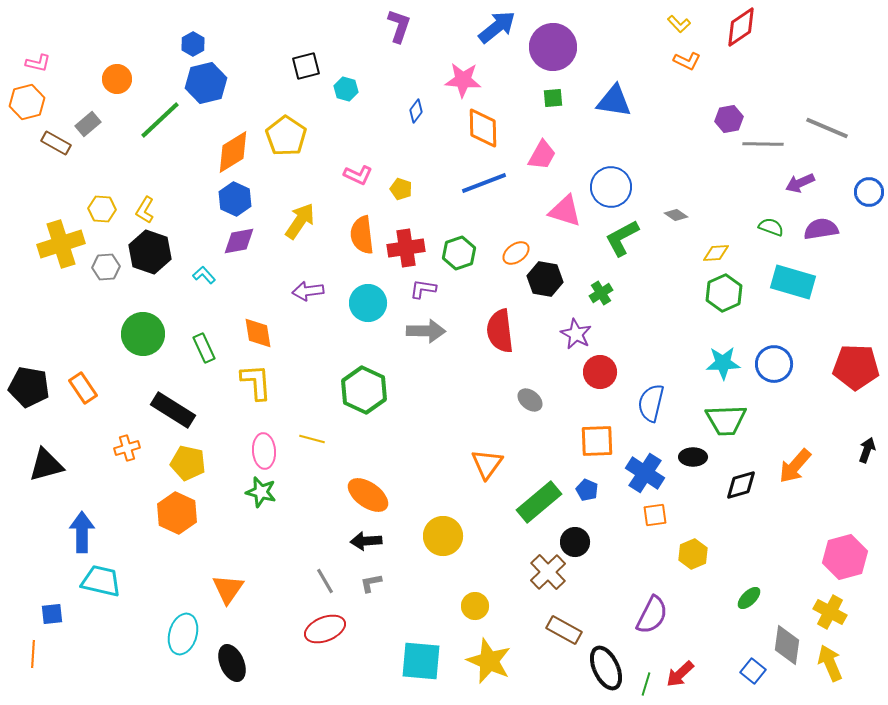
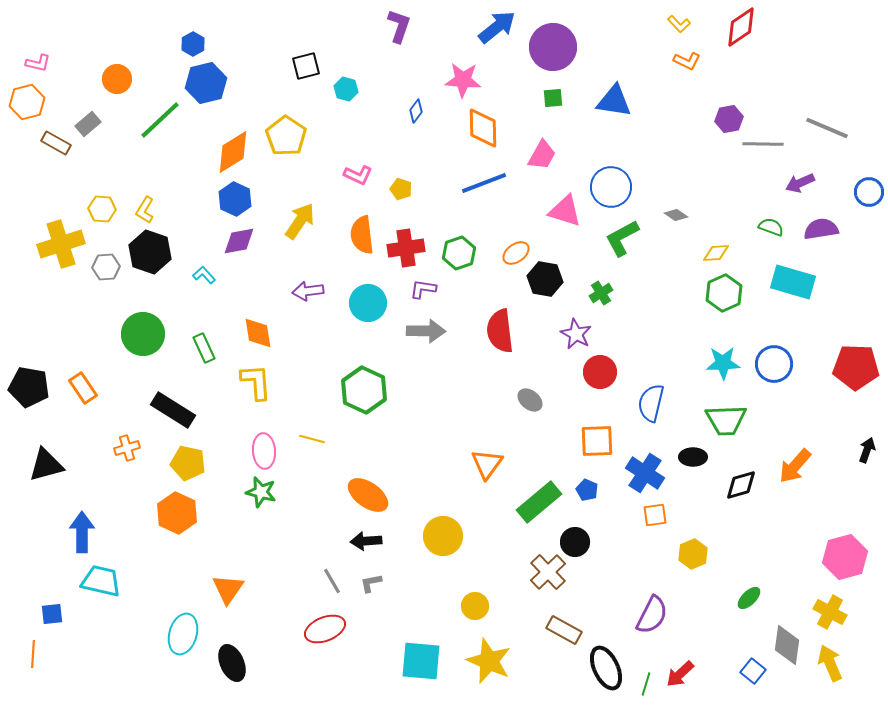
gray line at (325, 581): moved 7 px right
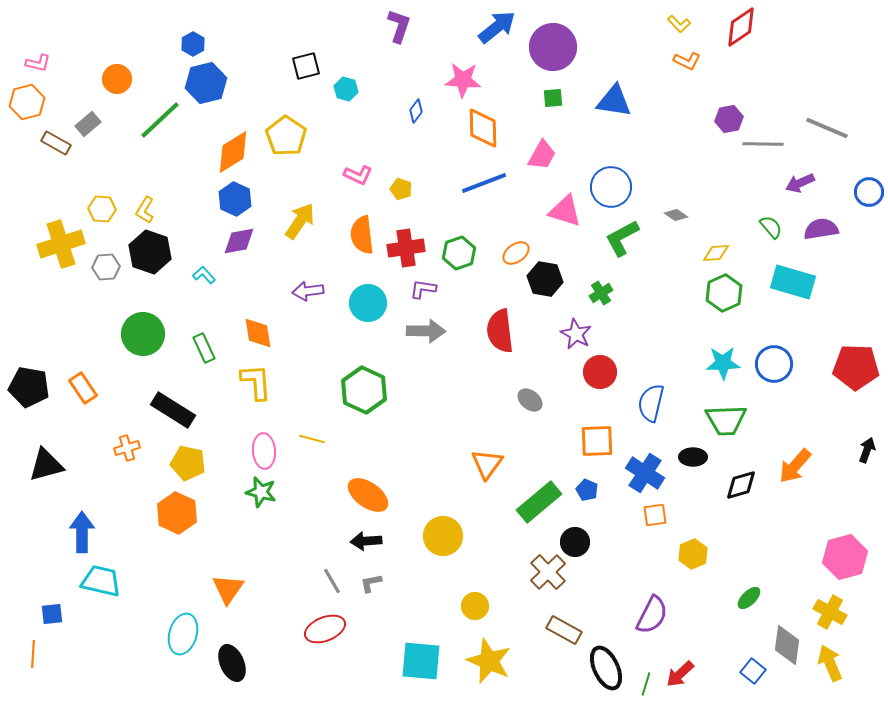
green semicircle at (771, 227): rotated 30 degrees clockwise
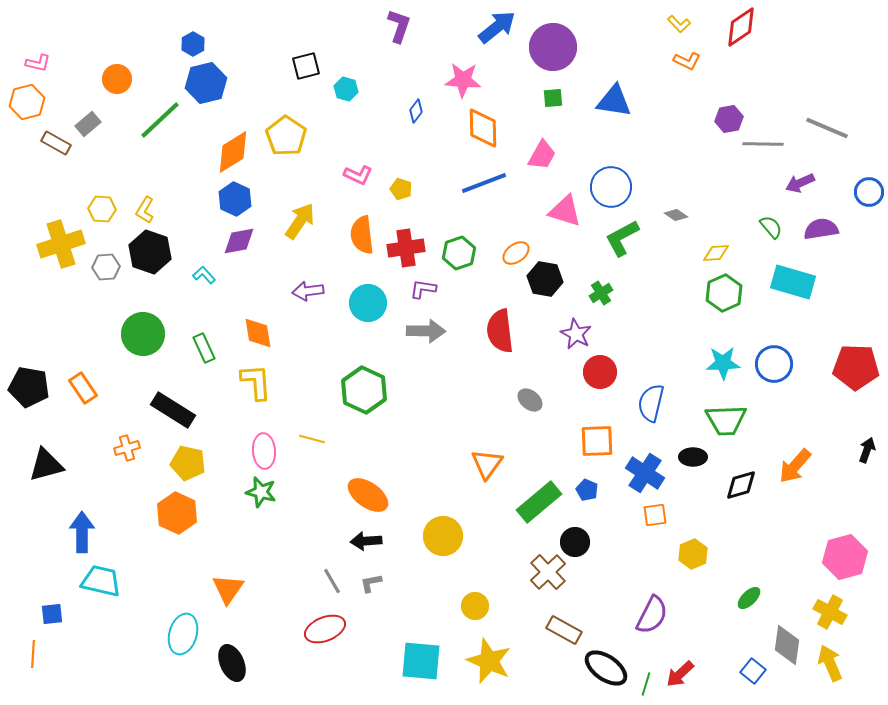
black ellipse at (606, 668): rotated 30 degrees counterclockwise
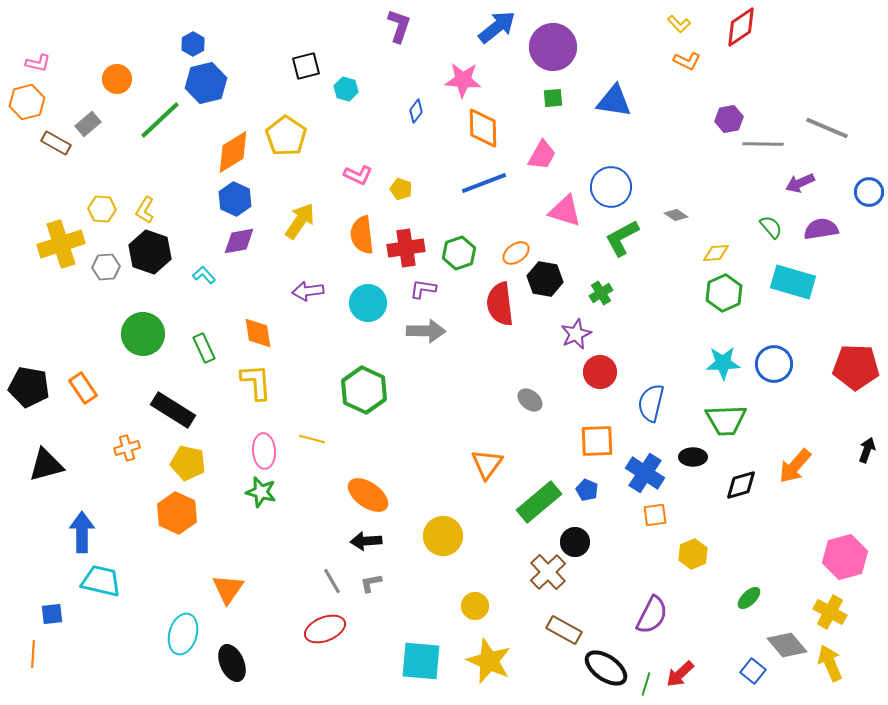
red semicircle at (500, 331): moved 27 px up
purple star at (576, 334): rotated 20 degrees clockwise
gray diamond at (787, 645): rotated 48 degrees counterclockwise
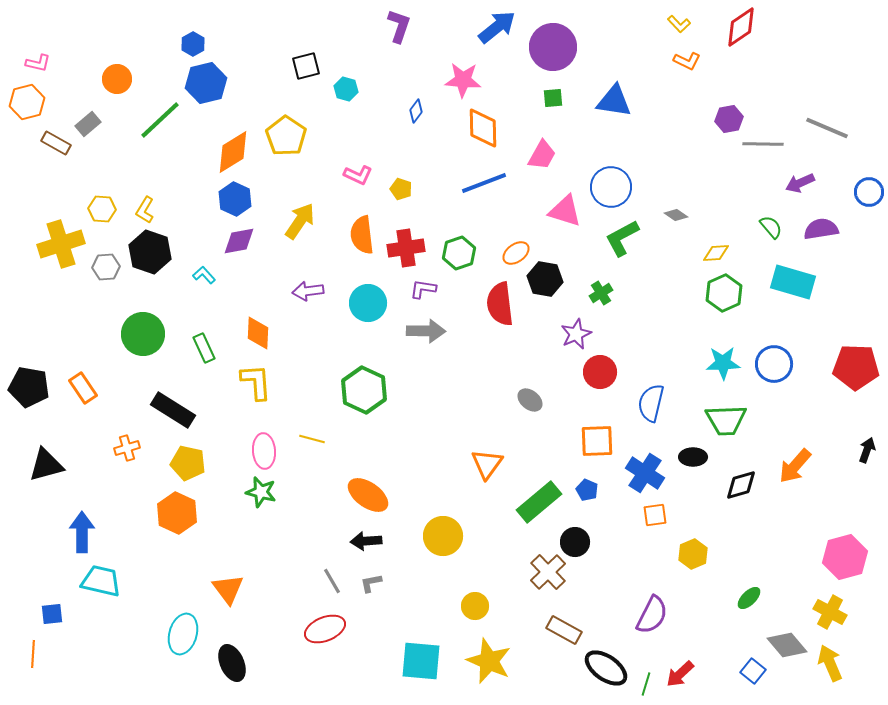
orange diamond at (258, 333): rotated 12 degrees clockwise
orange triangle at (228, 589): rotated 12 degrees counterclockwise
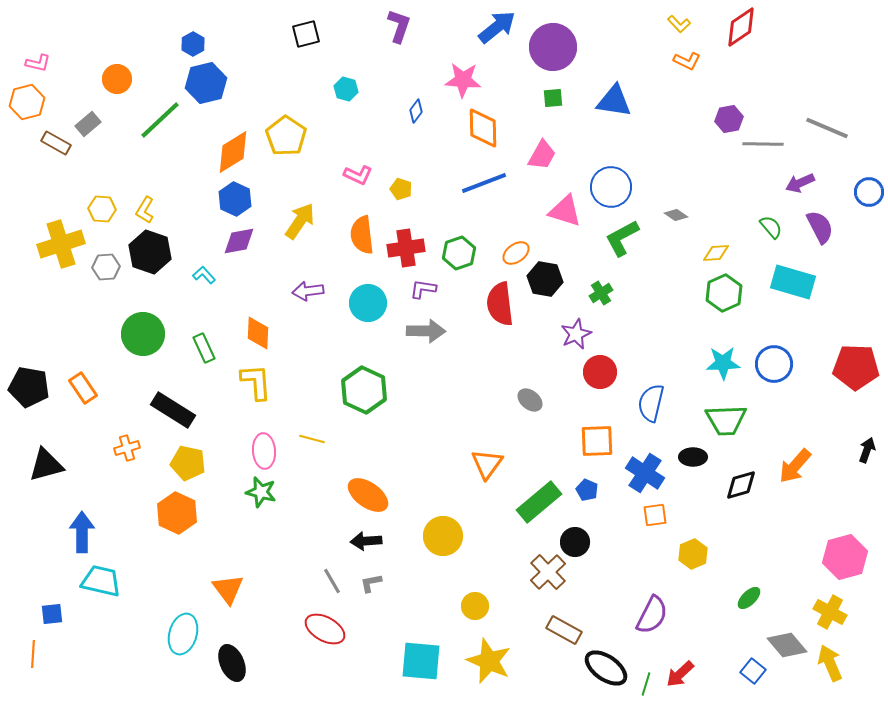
black square at (306, 66): moved 32 px up
purple semicircle at (821, 229): moved 1 px left, 2 px up; rotated 72 degrees clockwise
red ellipse at (325, 629): rotated 51 degrees clockwise
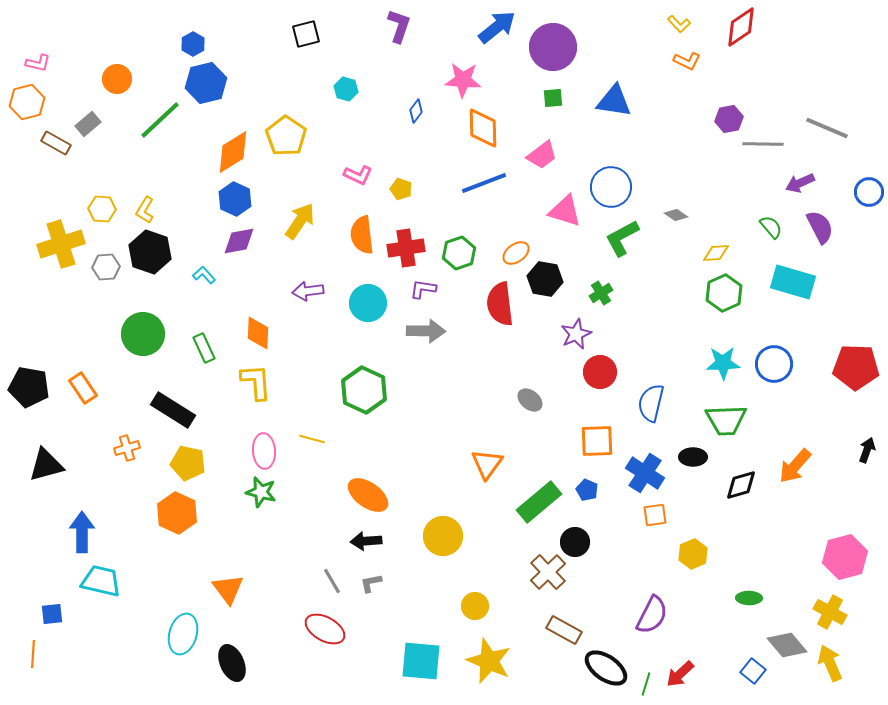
pink trapezoid at (542, 155): rotated 24 degrees clockwise
green ellipse at (749, 598): rotated 45 degrees clockwise
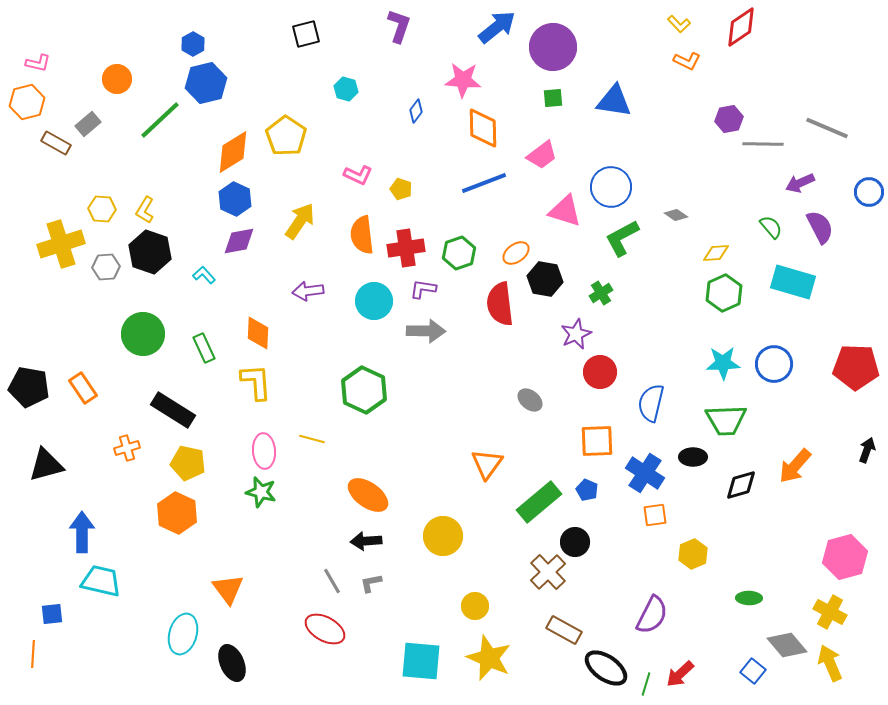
cyan circle at (368, 303): moved 6 px right, 2 px up
yellow star at (489, 661): moved 3 px up
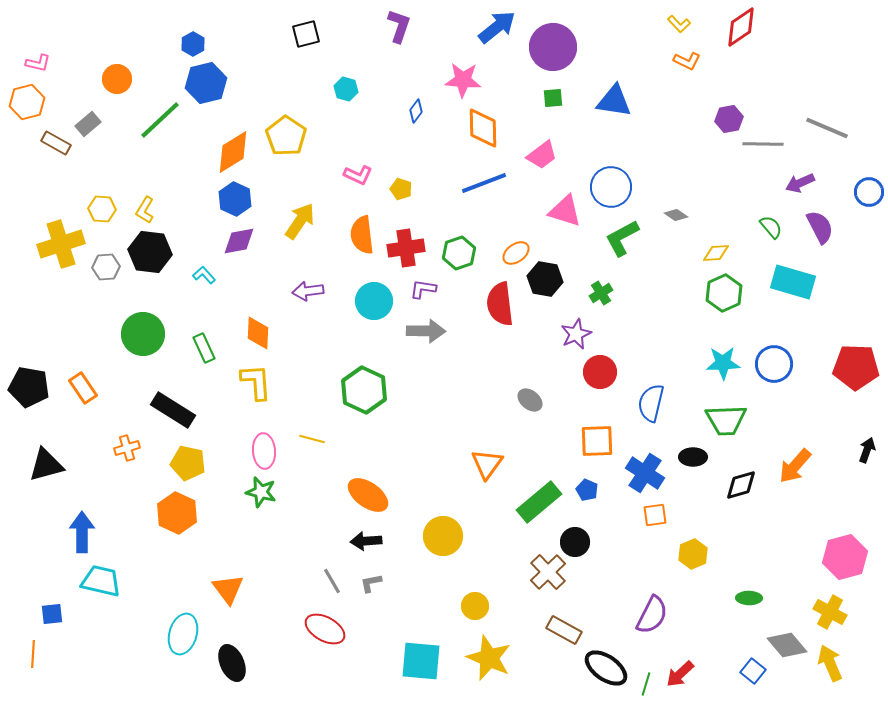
black hexagon at (150, 252): rotated 12 degrees counterclockwise
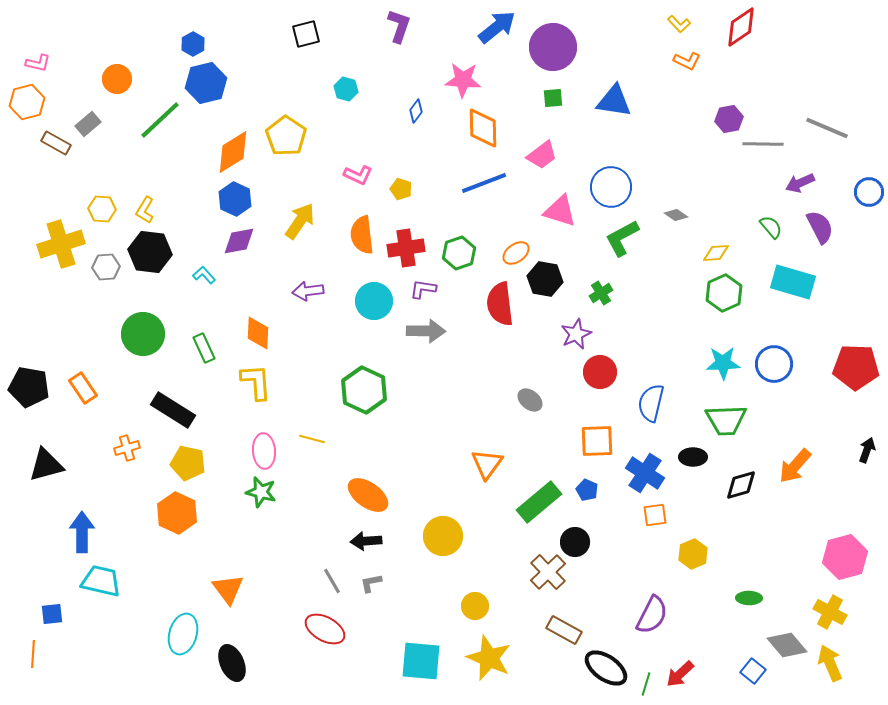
pink triangle at (565, 211): moved 5 px left
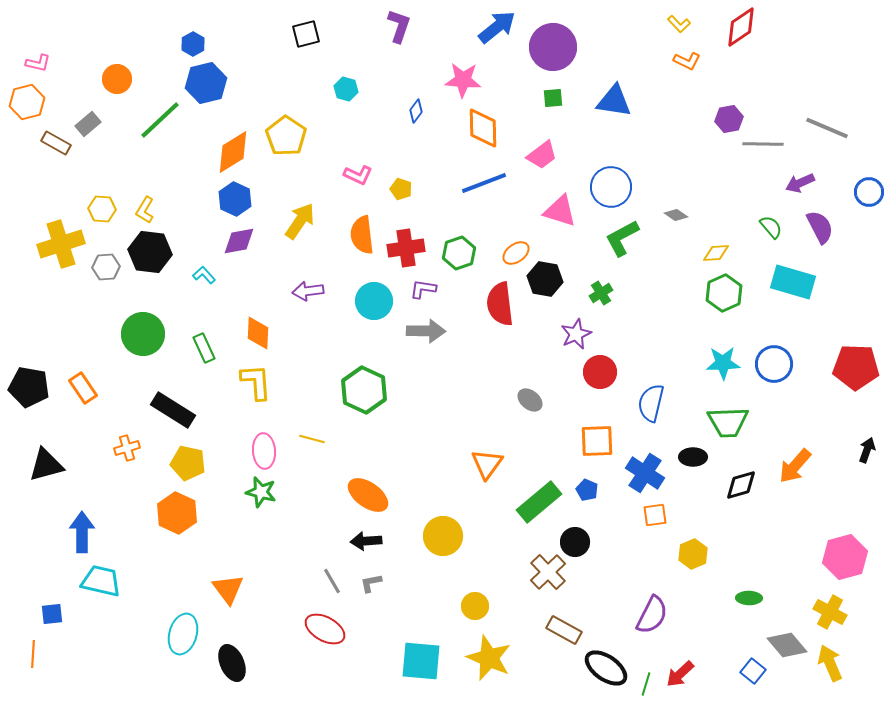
green trapezoid at (726, 420): moved 2 px right, 2 px down
